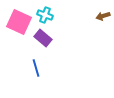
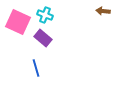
brown arrow: moved 5 px up; rotated 24 degrees clockwise
pink square: moved 1 px left
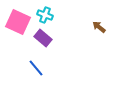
brown arrow: moved 4 px left, 16 px down; rotated 32 degrees clockwise
blue line: rotated 24 degrees counterclockwise
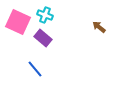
blue line: moved 1 px left, 1 px down
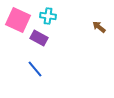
cyan cross: moved 3 px right, 1 px down; rotated 14 degrees counterclockwise
pink square: moved 2 px up
purple rectangle: moved 4 px left; rotated 12 degrees counterclockwise
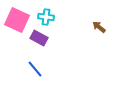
cyan cross: moved 2 px left, 1 px down
pink square: moved 1 px left
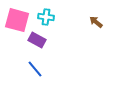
pink square: rotated 10 degrees counterclockwise
brown arrow: moved 3 px left, 5 px up
purple rectangle: moved 2 px left, 2 px down
